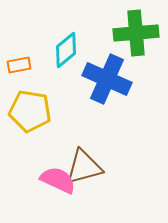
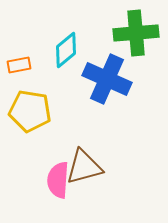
pink semicircle: rotated 111 degrees counterclockwise
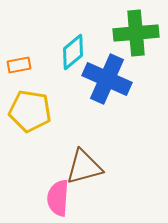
cyan diamond: moved 7 px right, 2 px down
pink semicircle: moved 18 px down
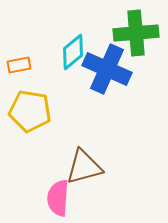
blue cross: moved 10 px up
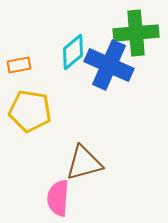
blue cross: moved 2 px right, 4 px up
brown triangle: moved 4 px up
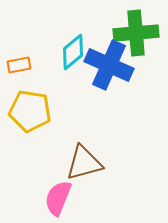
pink semicircle: rotated 18 degrees clockwise
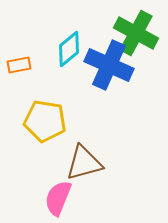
green cross: rotated 33 degrees clockwise
cyan diamond: moved 4 px left, 3 px up
yellow pentagon: moved 15 px right, 10 px down
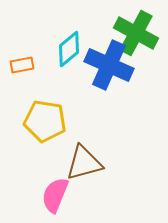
orange rectangle: moved 3 px right
pink semicircle: moved 3 px left, 3 px up
